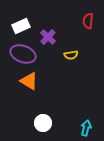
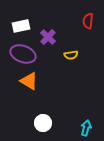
white rectangle: rotated 12 degrees clockwise
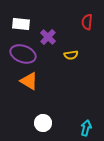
red semicircle: moved 1 px left, 1 px down
white rectangle: moved 2 px up; rotated 18 degrees clockwise
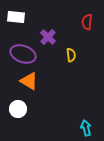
white rectangle: moved 5 px left, 7 px up
yellow semicircle: rotated 88 degrees counterclockwise
white circle: moved 25 px left, 14 px up
cyan arrow: rotated 28 degrees counterclockwise
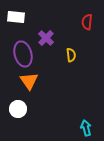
purple cross: moved 2 px left, 1 px down
purple ellipse: rotated 55 degrees clockwise
orange triangle: rotated 24 degrees clockwise
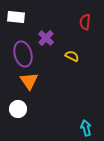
red semicircle: moved 2 px left
yellow semicircle: moved 1 px right, 1 px down; rotated 56 degrees counterclockwise
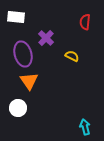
white circle: moved 1 px up
cyan arrow: moved 1 px left, 1 px up
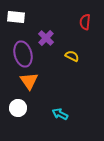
cyan arrow: moved 25 px left, 13 px up; rotated 49 degrees counterclockwise
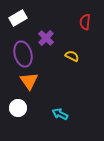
white rectangle: moved 2 px right, 1 px down; rotated 36 degrees counterclockwise
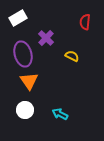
white circle: moved 7 px right, 2 px down
